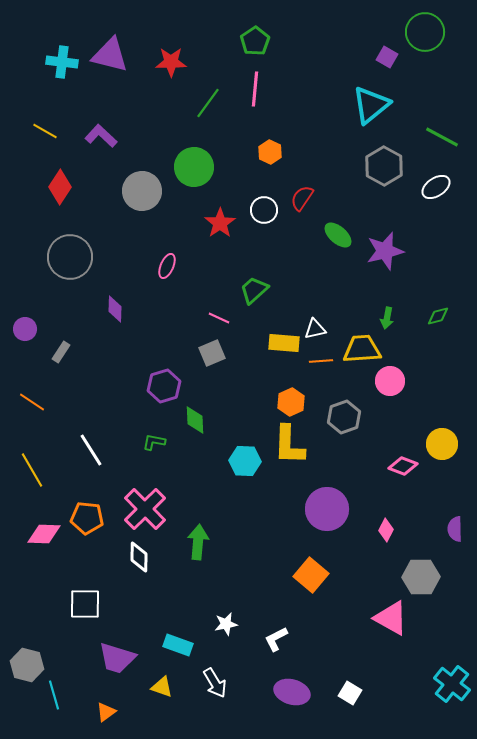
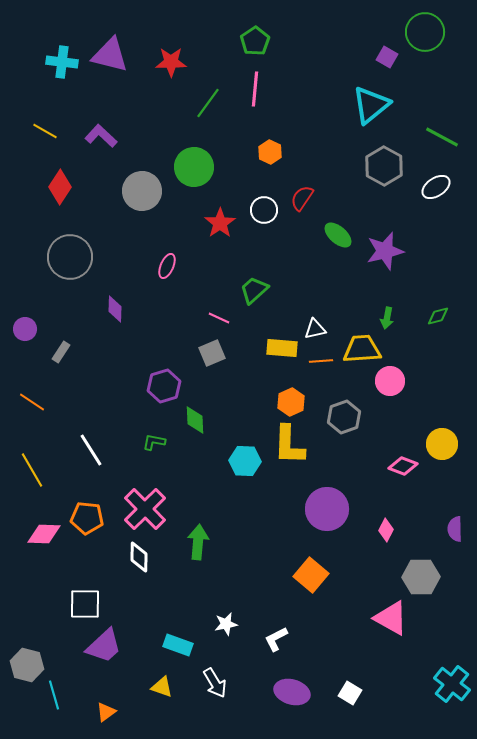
yellow rectangle at (284, 343): moved 2 px left, 5 px down
purple trapezoid at (117, 658): moved 13 px left, 12 px up; rotated 60 degrees counterclockwise
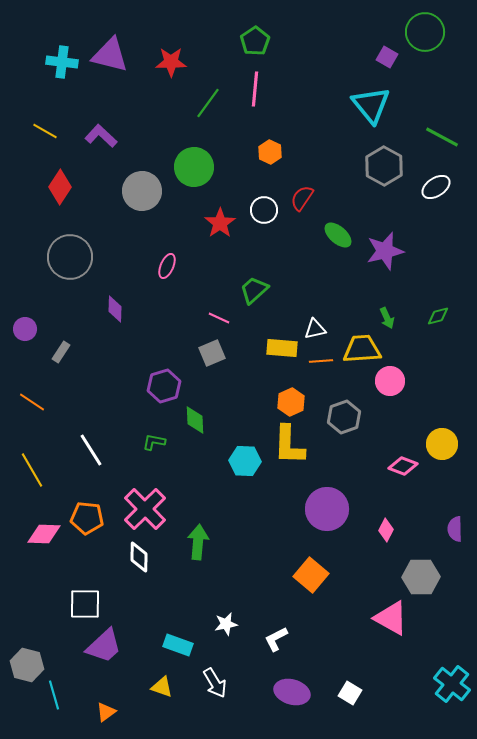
cyan triangle at (371, 105): rotated 30 degrees counterclockwise
green arrow at (387, 318): rotated 35 degrees counterclockwise
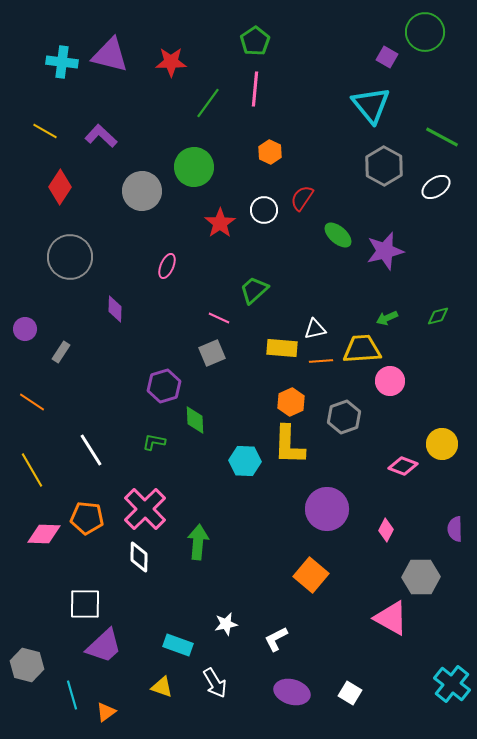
green arrow at (387, 318): rotated 90 degrees clockwise
cyan line at (54, 695): moved 18 px right
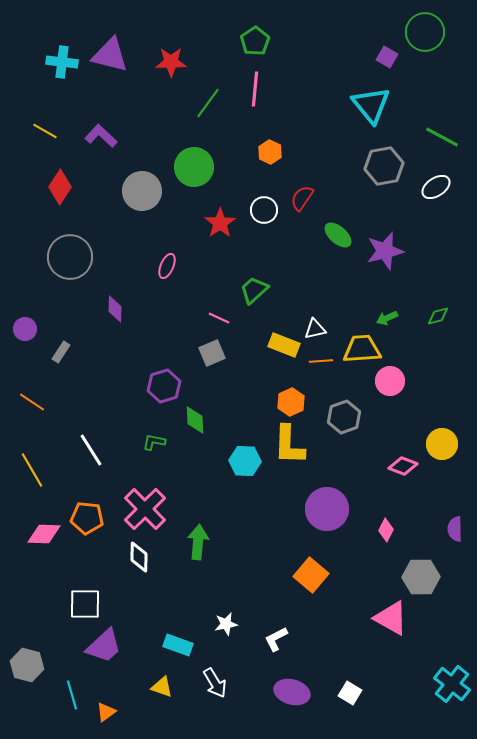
gray hexagon at (384, 166): rotated 21 degrees clockwise
yellow rectangle at (282, 348): moved 2 px right, 3 px up; rotated 16 degrees clockwise
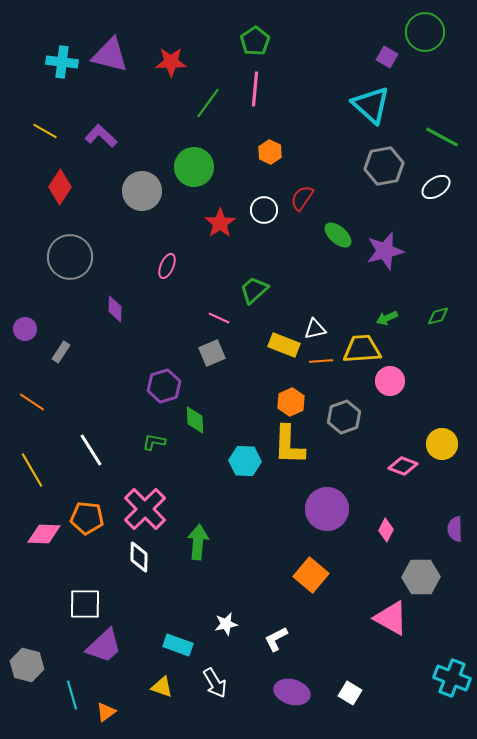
cyan triangle at (371, 105): rotated 9 degrees counterclockwise
cyan cross at (452, 684): moved 6 px up; rotated 18 degrees counterclockwise
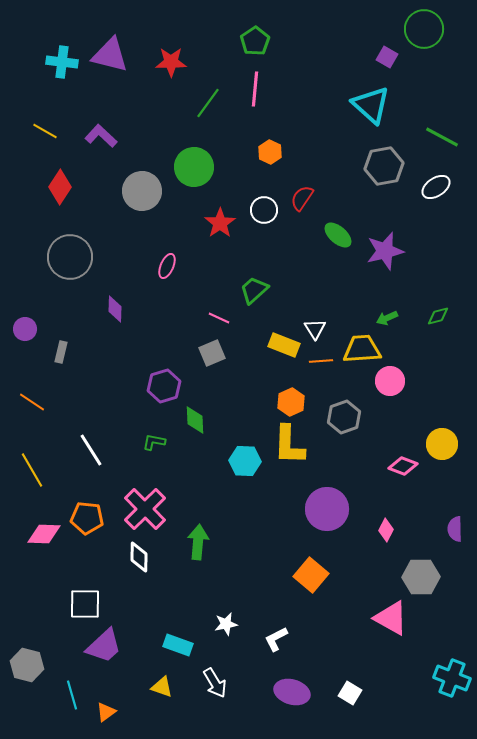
green circle at (425, 32): moved 1 px left, 3 px up
white triangle at (315, 329): rotated 50 degrees counterclockwise
gray rectangle at (61, 352): rotated 20 degrees counterclockwise
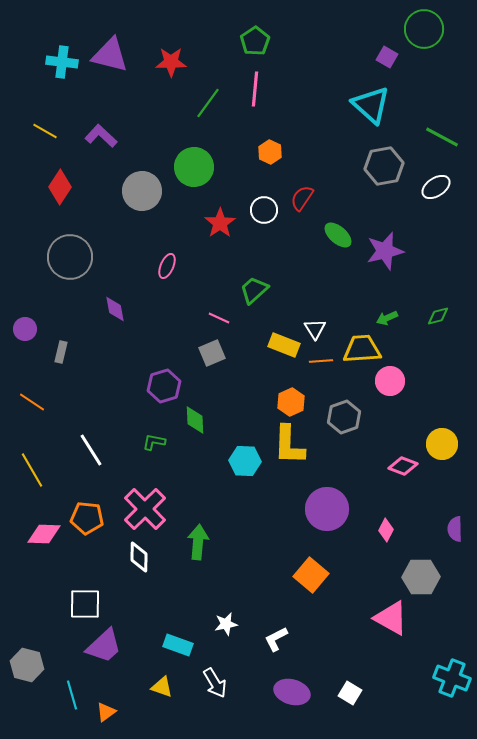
purple diamond at (115, 309): rotated 12 degrees counterclockwise
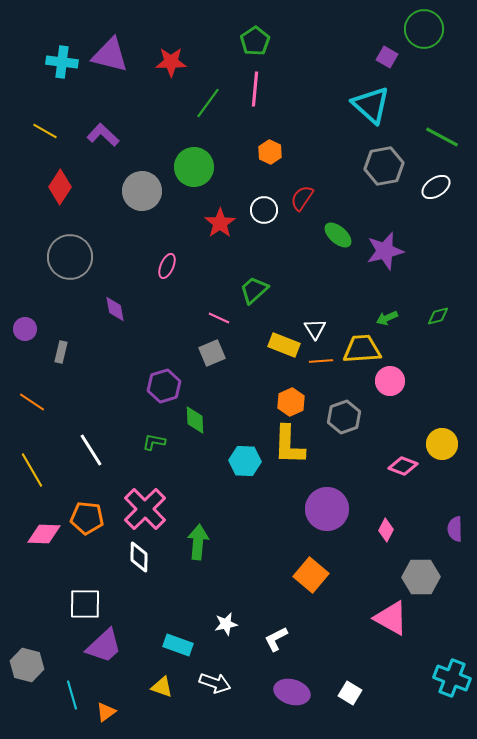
purple L-shape at (101, 136): moved 2 px right, 1 px up
white arrow at (215, 683): rotated 40 degrees counterclockwise
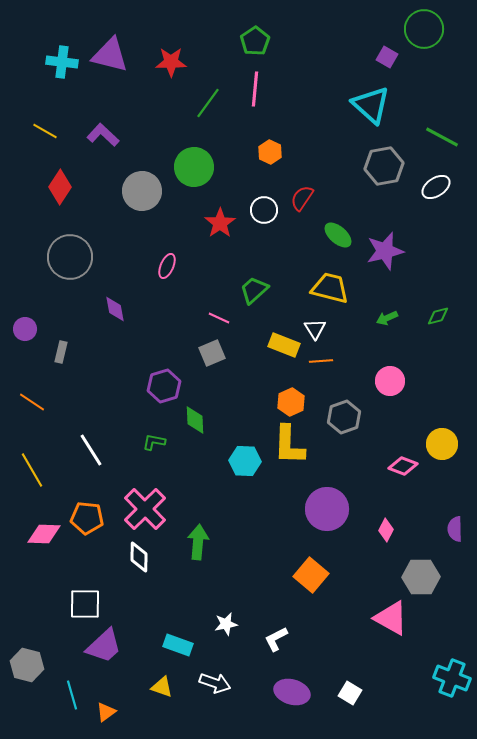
yellow trapezoid at (362, 349): moved 32 px left, 61 px up; rotated 18 degrees clockwise
